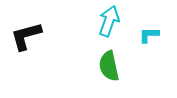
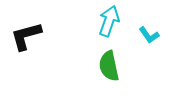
cyan L-shape: rotated 125 degrees counterclockwise
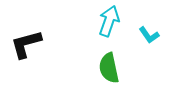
black L-shape: moved 8 px down
green semicircle: moved 2 px down
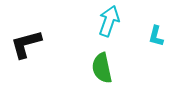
cyan L-shape: moved 7 px right, 1 px down; rotated 50 degrees clockwise
green semicircle: moved 7 px left
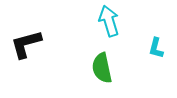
cyan arrow: rotated 36 degrees counterclockwise
cyan L-shape: moved 12 px down
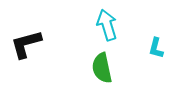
cyan arrow: moved 2 px left, 4 px down
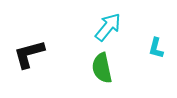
cyan arrow: moved 1 px right, 2 px down; rotated 56 degrees clockwise
black L-shape: moved 3 px right, 10 px down
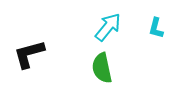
cyan L-shape: moved 20 px up
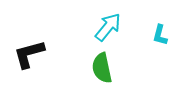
cyan L-shape: moved 4 px right, 7 px down
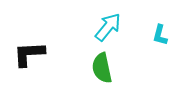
black L-shape: rotated 12 degrees clockwise
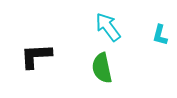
cyan arrow: rotated 76 degrees counterclockwise
black L-shape: moved 7 px right, 2 px down
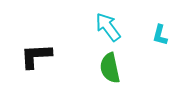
green semicircle: moved 8 px right
